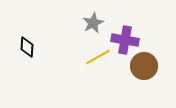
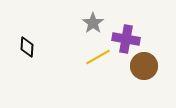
gray star: rotated 10 degrees counterclockwise
purple cross: moved 1 px right, 1 px up
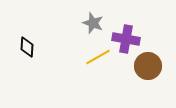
gray star: rotated 15 degrees counterclockwise
brown circle: moved 4 px right
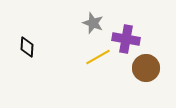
brown circle: moved 2 px left, 2 px down
